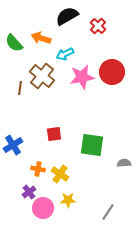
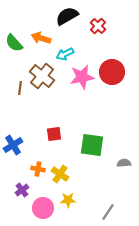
purple cross: moved 7 px left, 2 px up
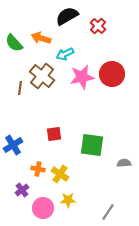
red circle: moved 2 px down
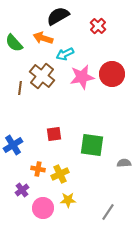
black semicircle: moved 9 px left
orange arrow: moved 2 px right
yellow cross: rotated 30 degrees clockwise
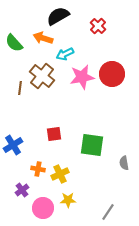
gray semicircle: rotated 96 degrees counterclockwise
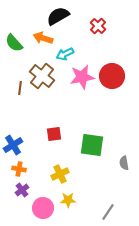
red circle: moved 2 px down
orange cross: moved 19 px left
